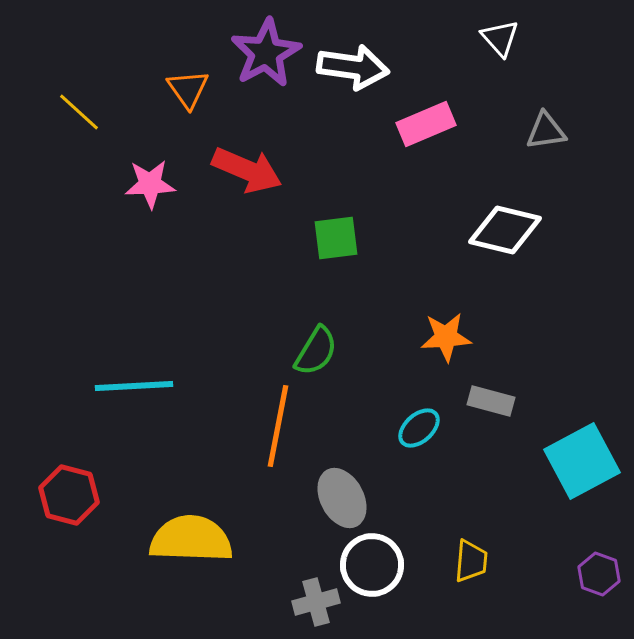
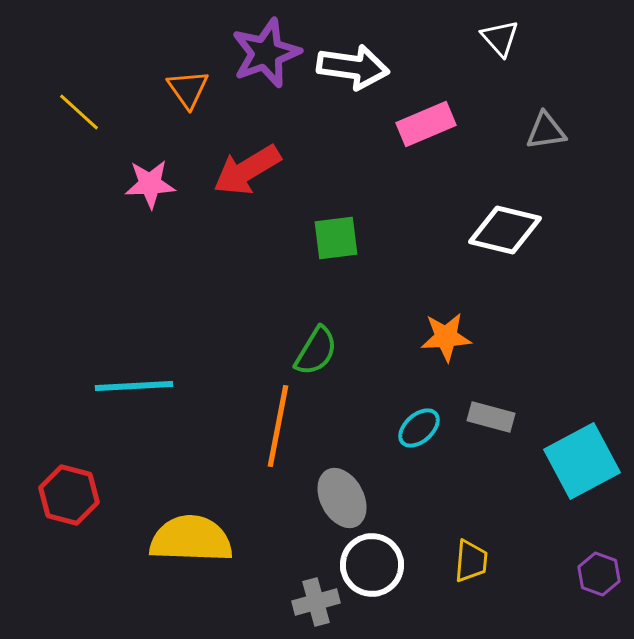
purple star: rotated 8 degrees clockwise
red arrow: rotated 126 degrees clockwise
gray rectangle: moved 16 px down
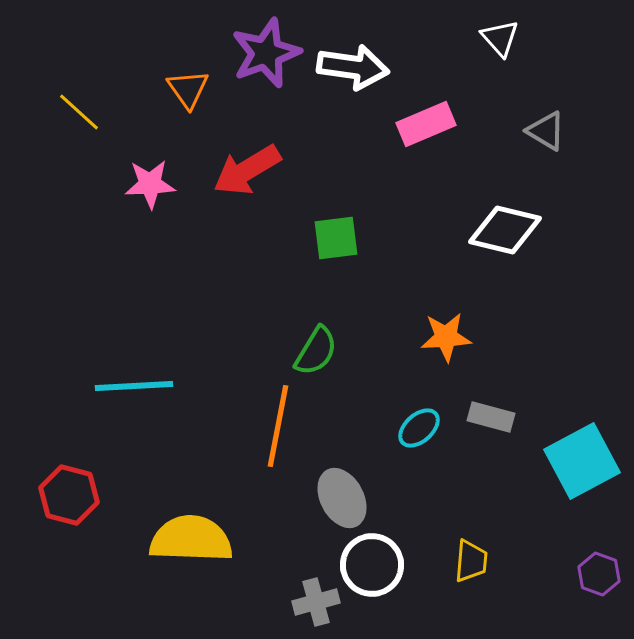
gray triangle: rotated 39 degrees clockwise
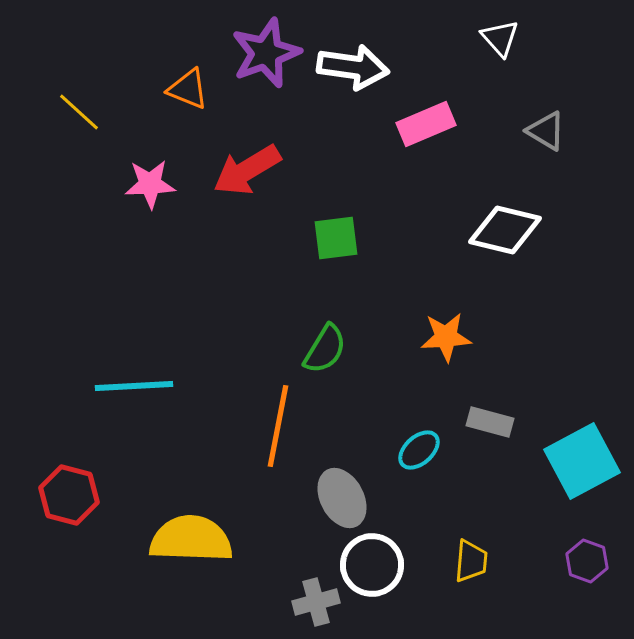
orange triangle: rotated 33 degrees counterclockwise
green semicircle: moved 9 px right, 2 px up
gray rectangle: moved 1 px left, 5 px down
cyan ellipse: moved 22 px down
purple hexagon: moved 12 px left, 13 px up
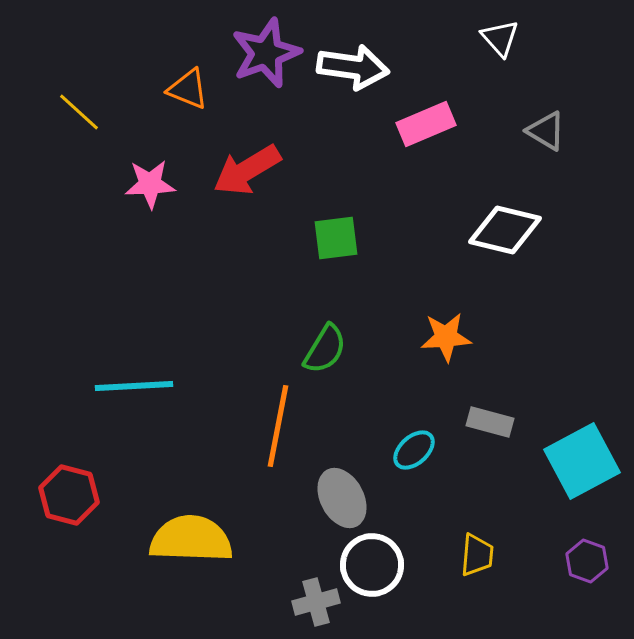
cyan ellipse: moved 5 px left
yellow trapezoid: moved 6 px right, 6 px up
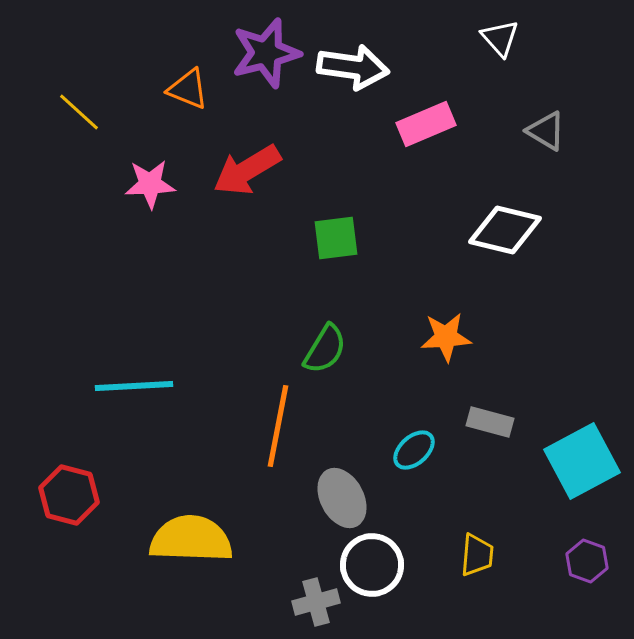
purple star: rotated 6 degrees clockwise
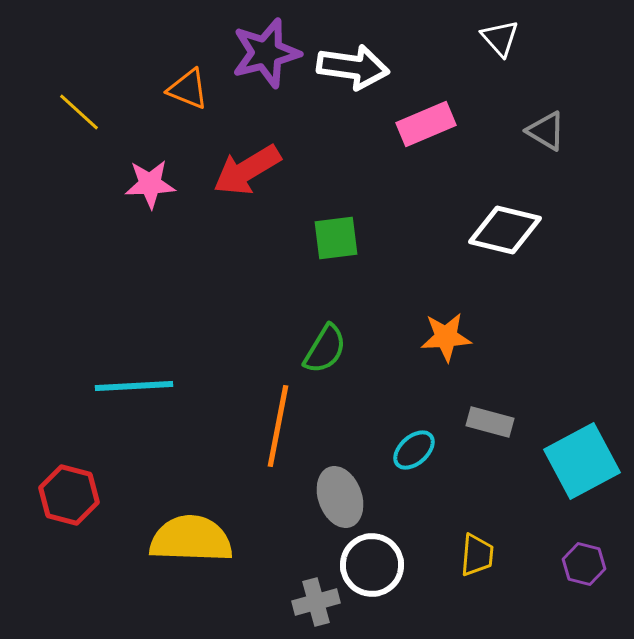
gray ellipse: moved 2 px left, 1 px up; rotated 8 degrees clockwise
purple hexagon: moved 3 px left, 3 px down; rotated 6 degrees counterclockwise
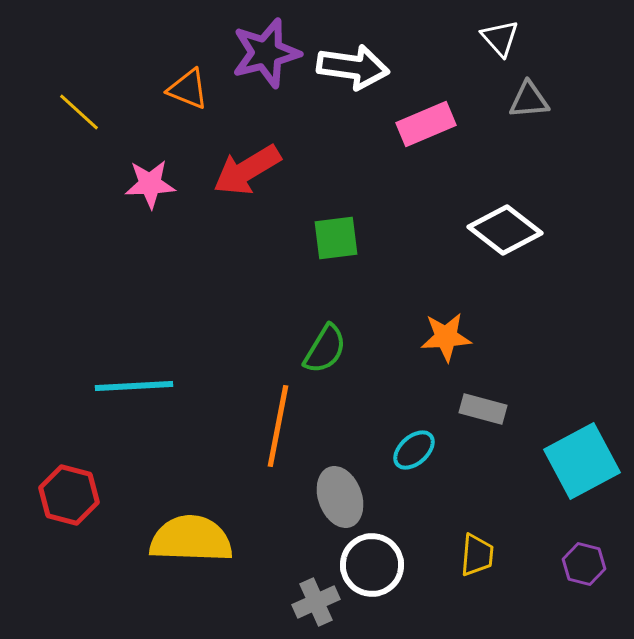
gray triangle: moved 17 px left, 31 px up; rotated 36 degrees counterclockwise
white diamond: rotated 24 degrees clockwise
gray rectangle: moved 7 px left, 13 px up
gray cross: rotated 9 degrees counterclockwise
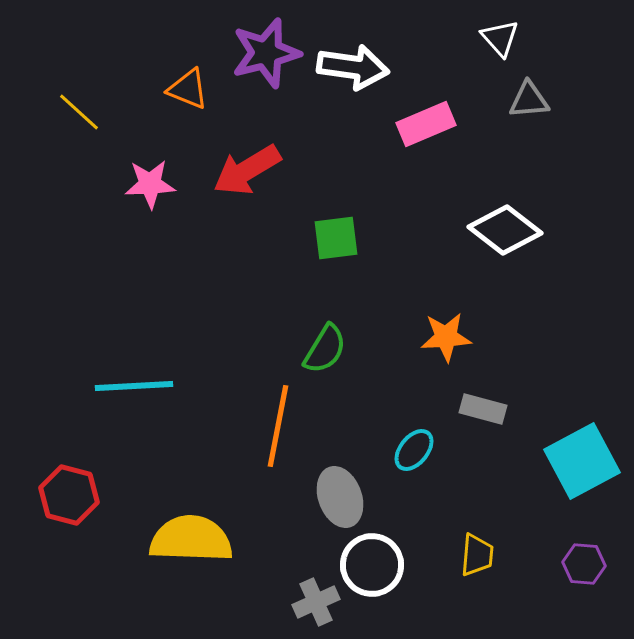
cyan ellipse: rotated 9 degrees counterclockwise
purple hexagon: rotated 9 degrees counterclockwise
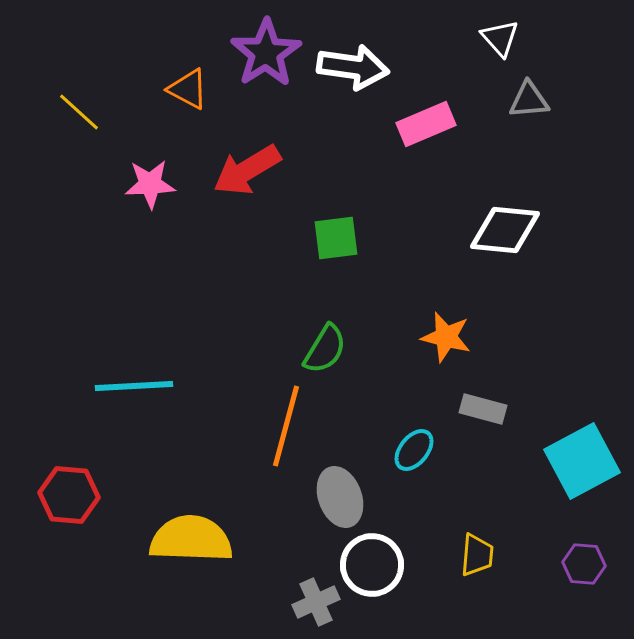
purple star: rotated 18 degrees counterclockwise
orange triangle: rotated 6 degrees clockwise
white diamond: rotated 32 degrees counterclockwise
orange star: rotated 18 degrees clockwise
orange line: moved 8 px right; rotated 4 degrees clockwise
red hexagon: rotated 10 degrees counterclockwise
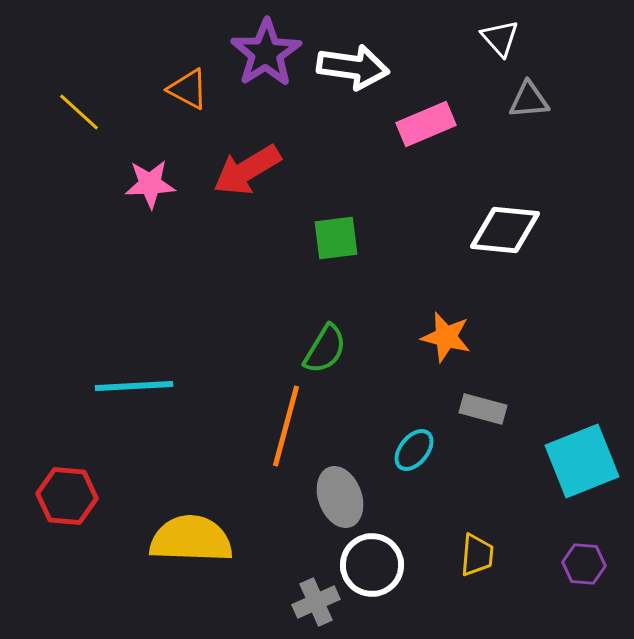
cyan square: rotated 6 degrees clockwise
red hexagon: moved 2 px left, 1 px down
